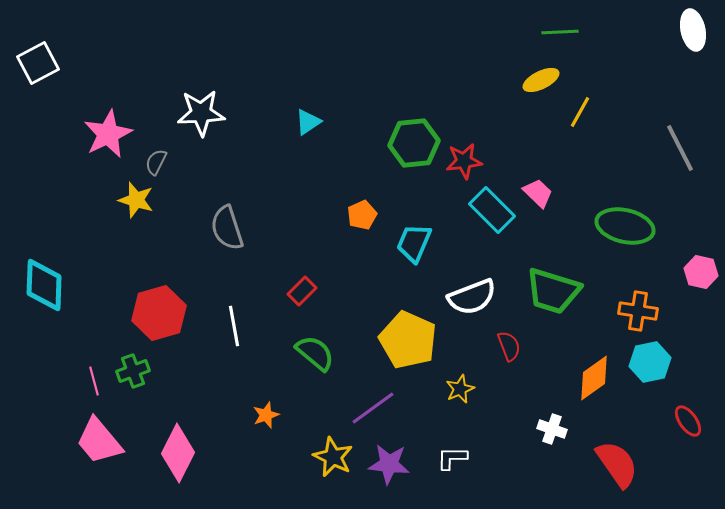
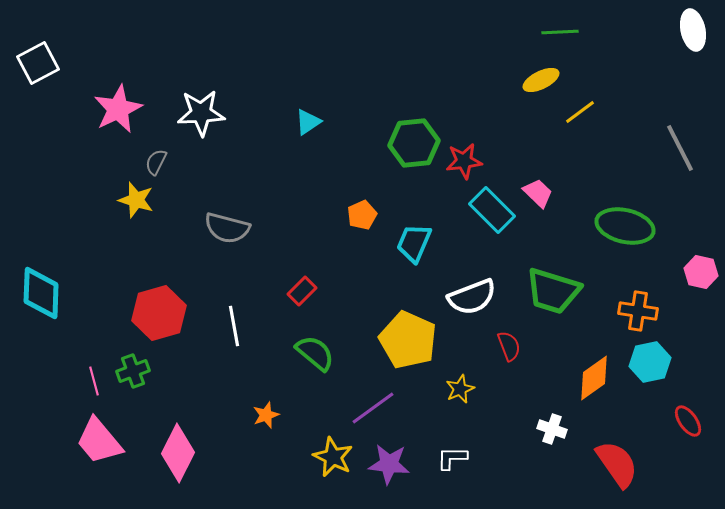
yellow line at (580, 112): rotated 24 degrees clockwise
pink star at (108, 134): moved 10 px right, 25 px up
gray semicircle at (227, 228): rotated 57 degrees counterclockwise
cyan diamond at (44, 285): moved 3 px left, 8 px down
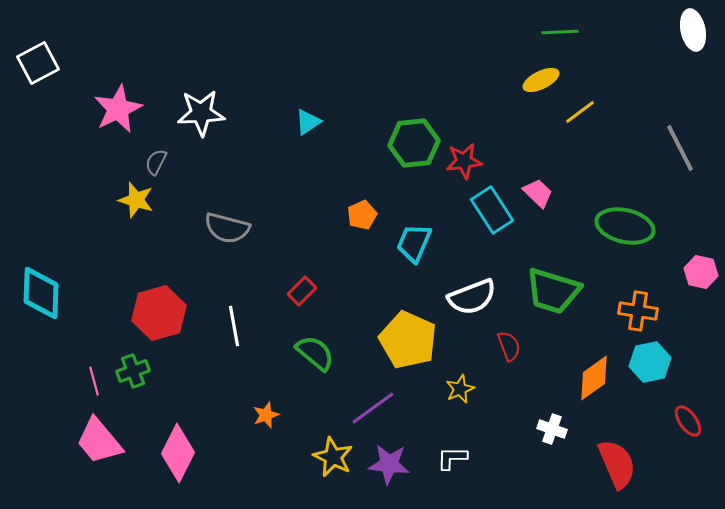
cyan rectangle at (492, 210): rotated 12 degrees clockwise
red semicircle at (617, 464): rotated 12 degrees clockwise
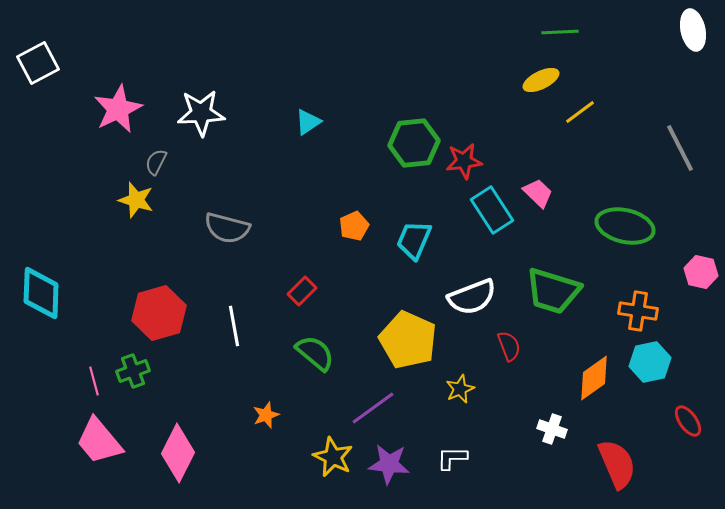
orange pentagon at (362, 215): moved 8 px left, 11 px down
cyan trapezoid at (414, 243): moved 3 px up
